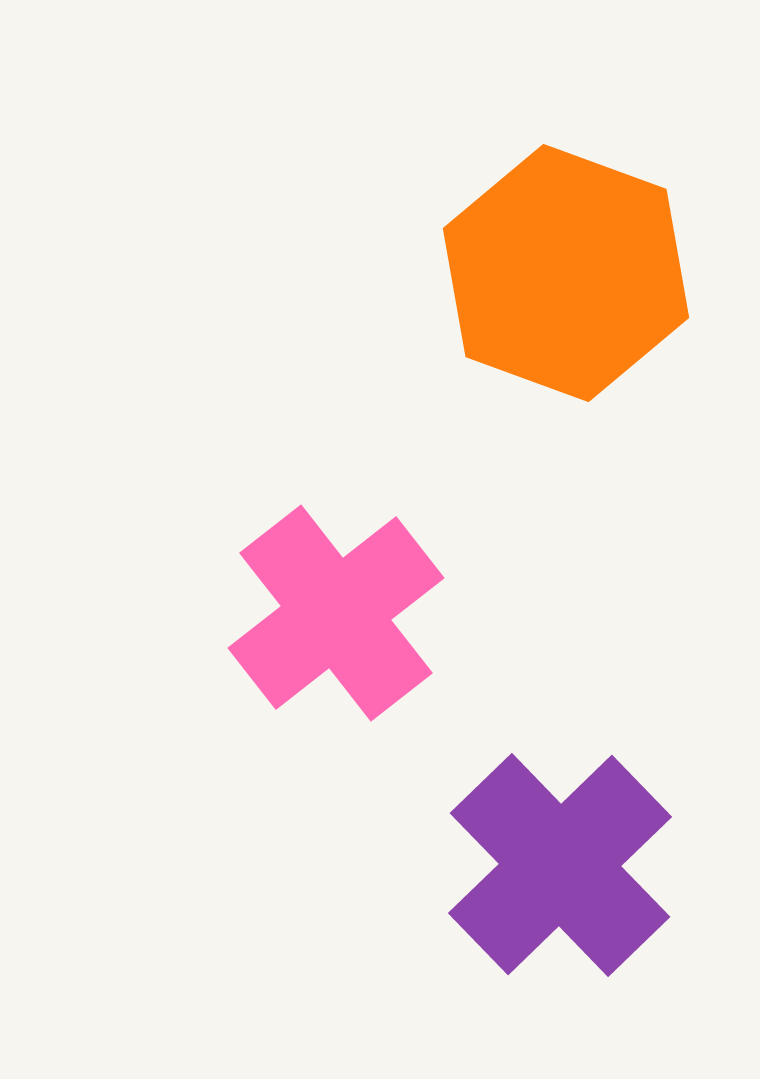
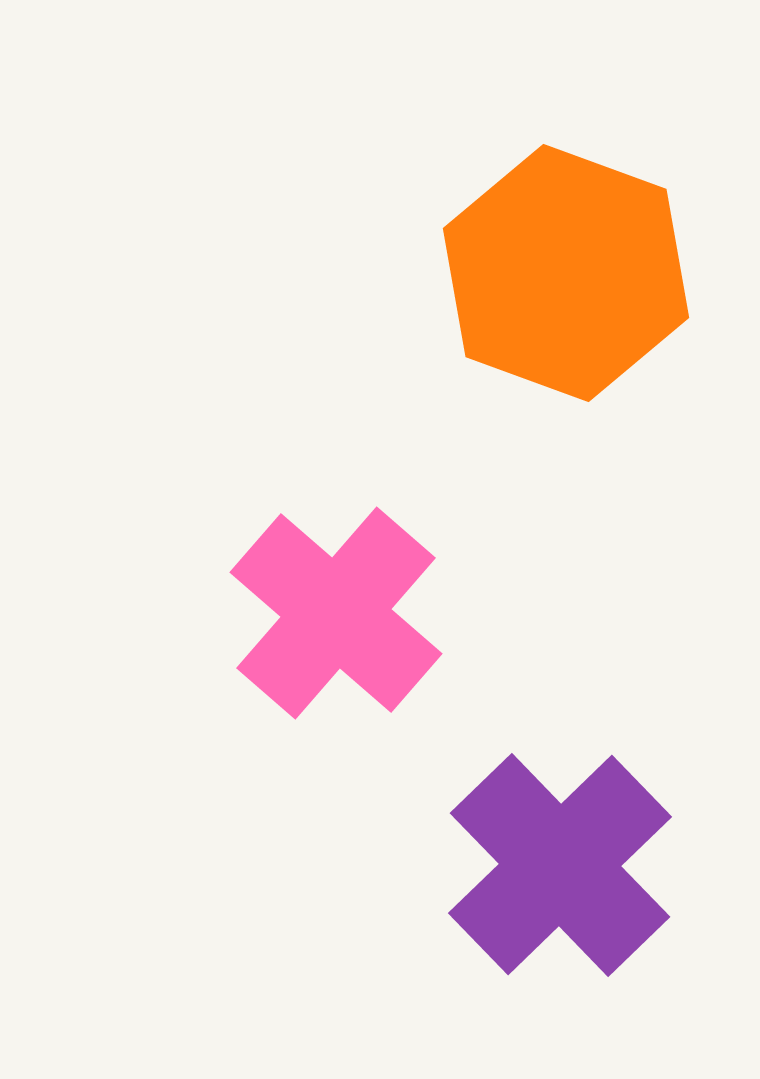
pink cross: rotated 11 degrees counterclockwise
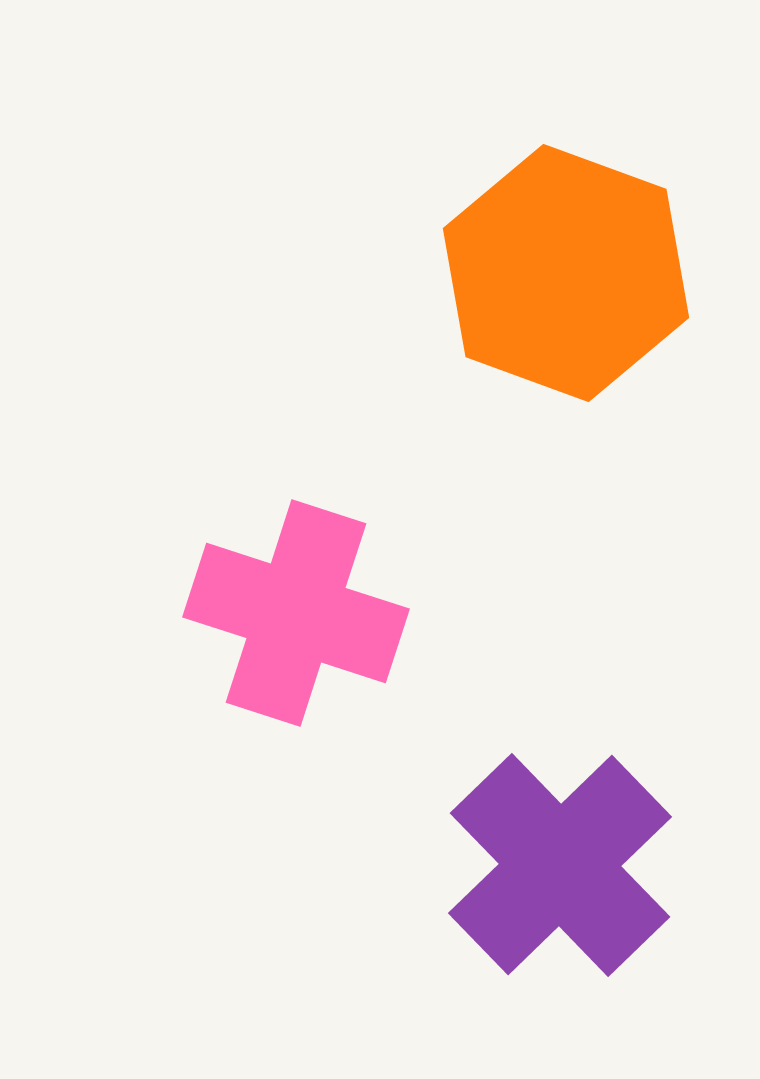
pink cross: moved 40 px left; rotated 23 degrees counterclockwise
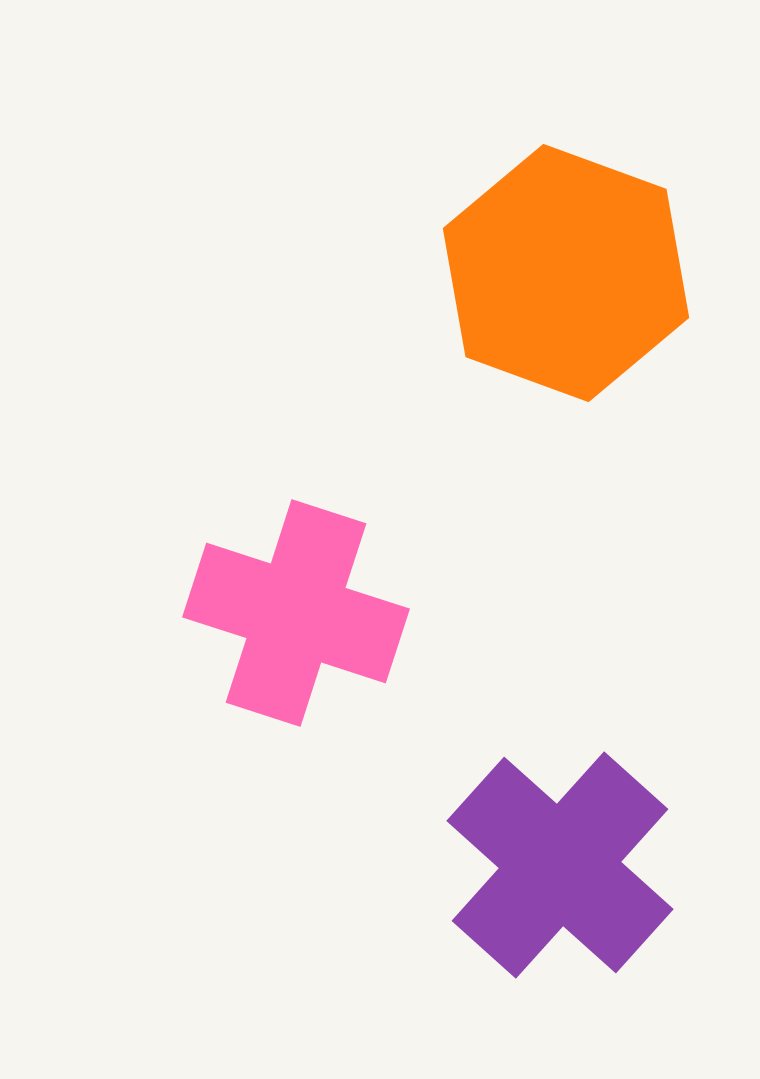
purple cross: rotated 4 degrees counterclockwise
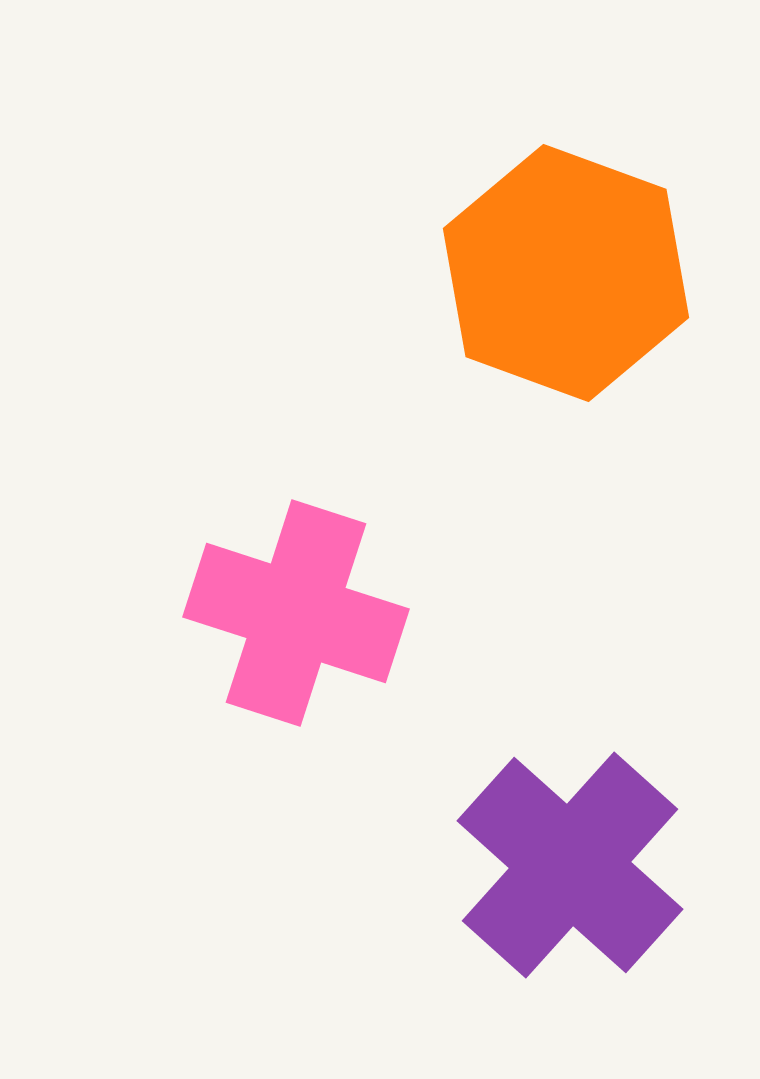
purple cross: moved 10 px right
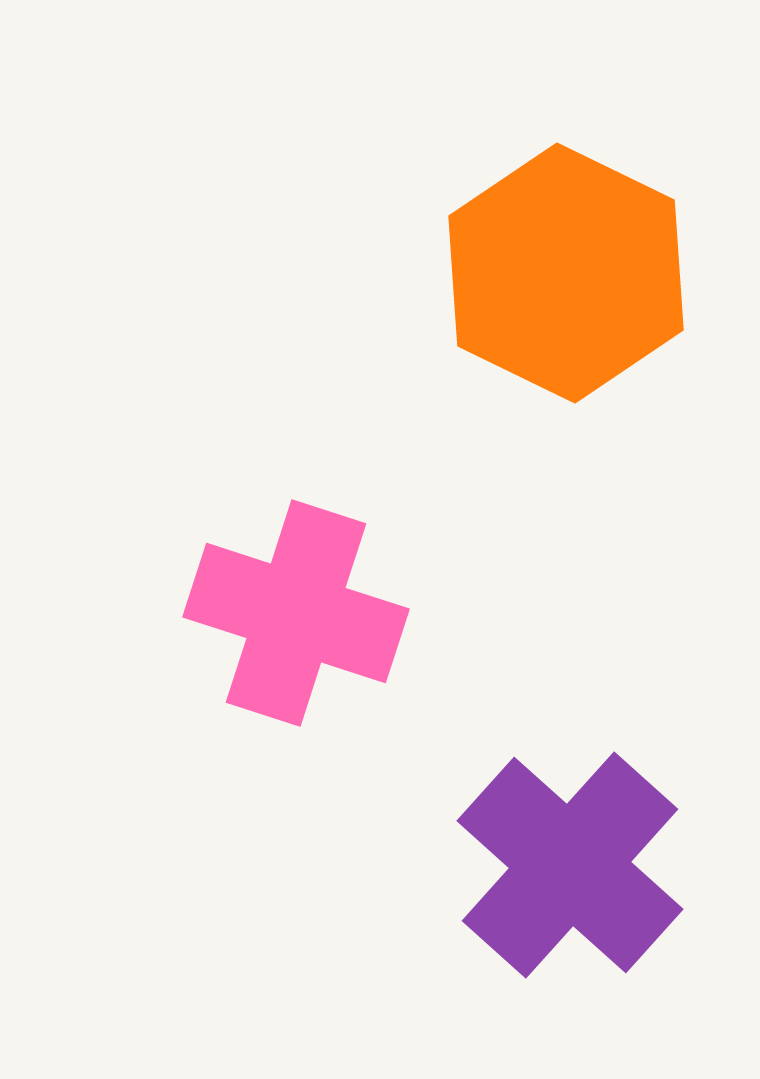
orange hexagon: rotated 6 degrees clockwise
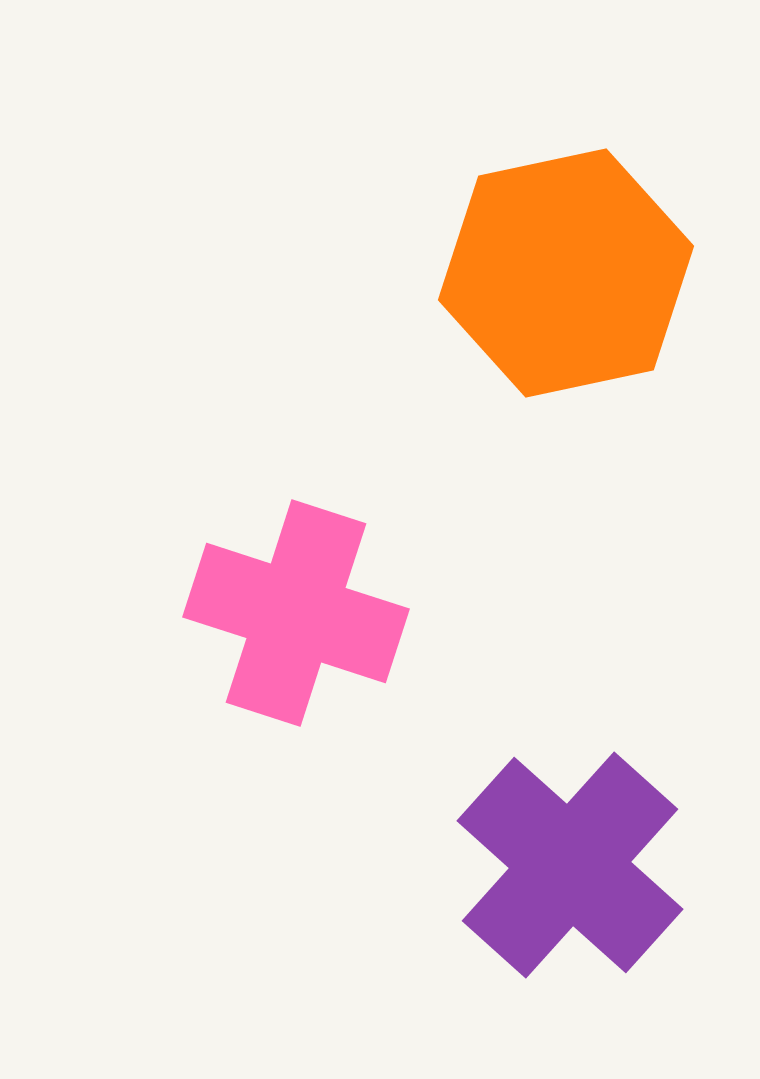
orange hexagon: rotated 22 degrees clockwise
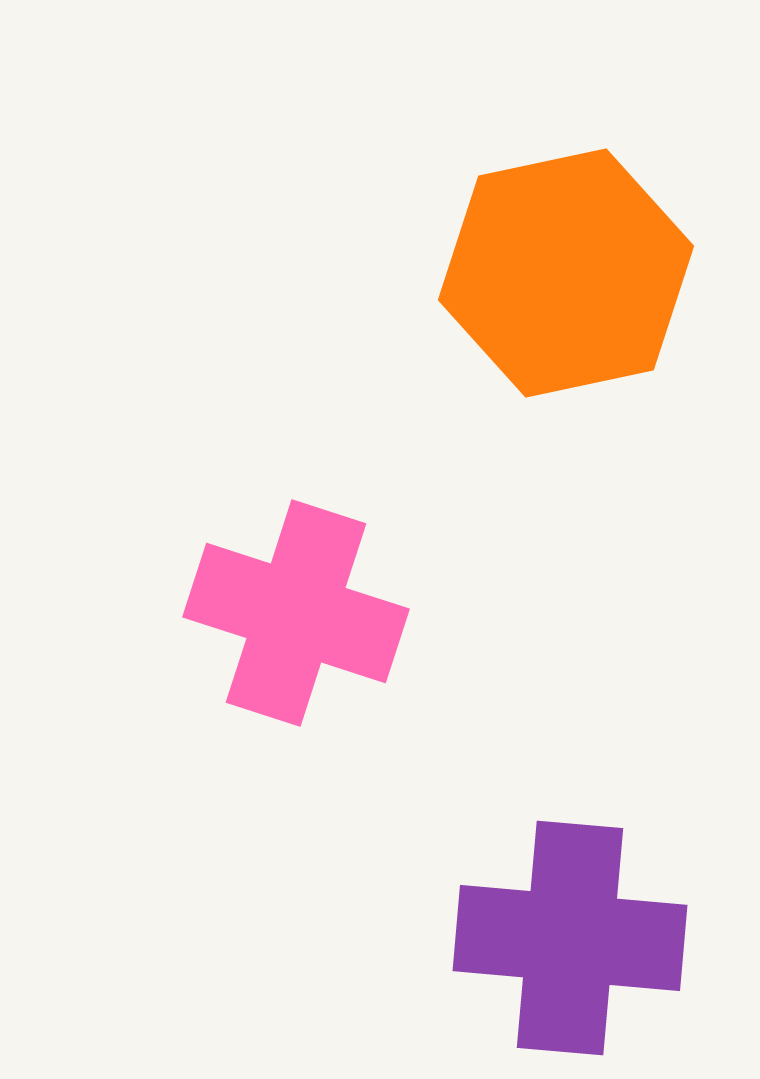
purple cross: moved 73 px down; rotated 37 degrees counterclockwise
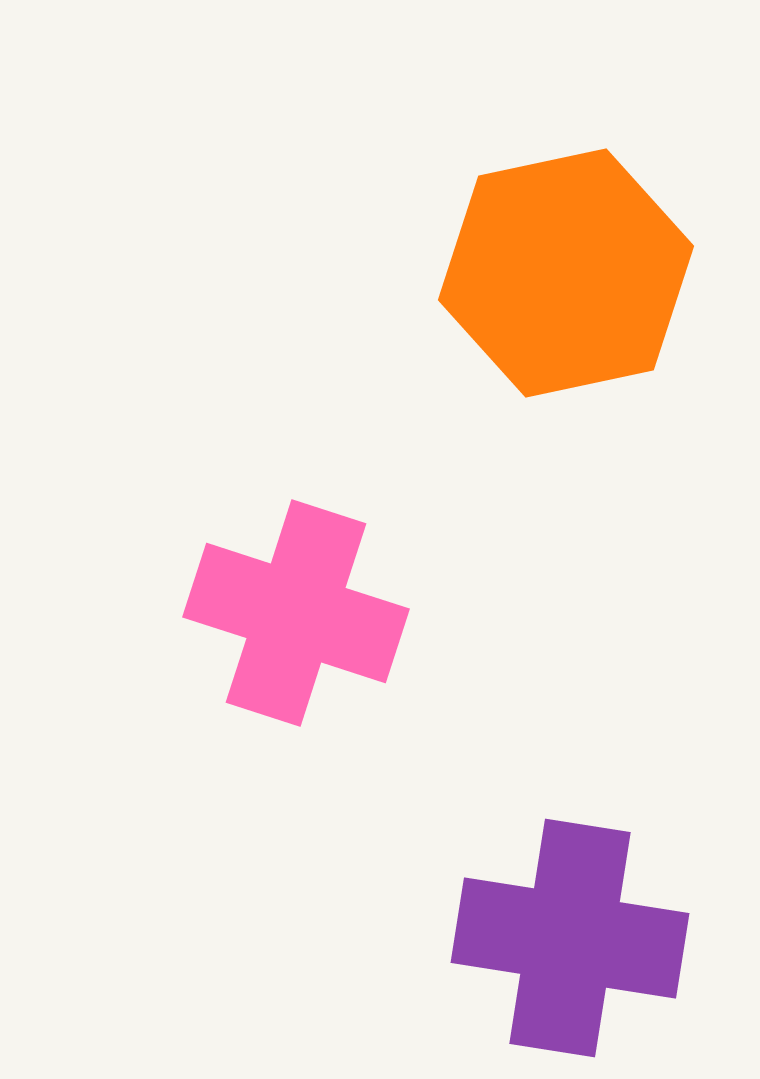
purple cross: rotated 4 degrees clockwise
